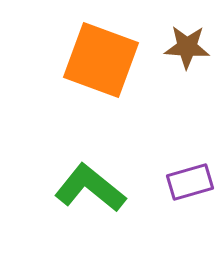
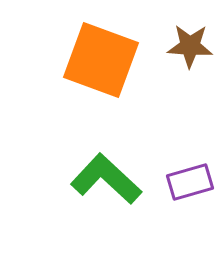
brown star: moved 3 px right, 1 px up
green L-shape: moved 16 px right, 9 px up; rotated 4 degrees clockwise
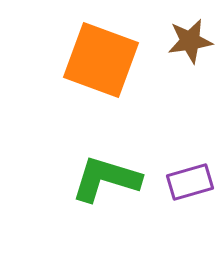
brown star: moved 5 px up; rotated 12 degrees counterclockwise
green L-shape: rotated 26 degrees counterclockwise
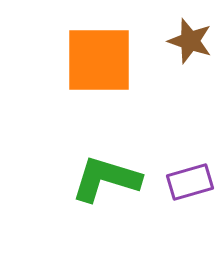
brown star: rotated 27 degrees clockwise
orange square: moved 2 px left; rotated 20 degrees counterclockwise
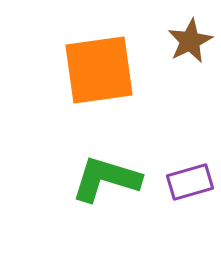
brown star: rotated 27 degrees clockwise
orange square: moved 10 px down; rotated 8 degrees counterclockwise
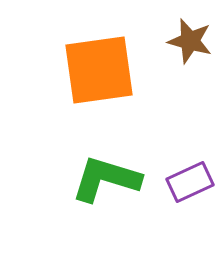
brown star: rotated 30 degrees counterclockwise
purple rectangle: rotated 9 degrees counterclockwise
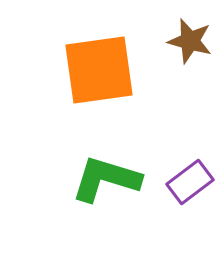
purple rectangle: rotated 12 degrees counterclockwise
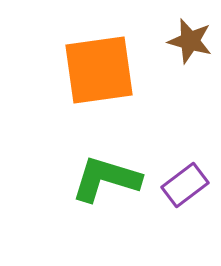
purple rectangle: moved 5 px left, 3 px down
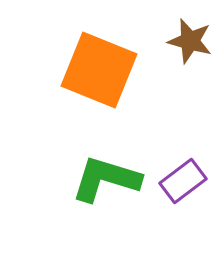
orange square: rotated 30 degrees clockwise
purple rectangle: moved 2 px left, 4 px up
